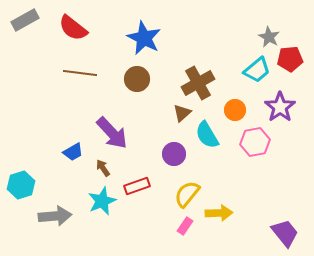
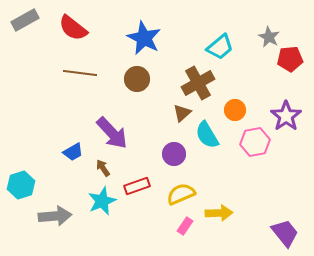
cyan trapezoid: moved 37 px left, 23 px up
purple star: moved 6 px right, 9 px down
yellow semicircle: moved 6 px left; rotated 28 degrees clockwise
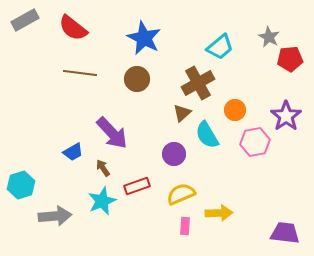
pink rectangle: rotated 30 degrees counterclockwise
purple trapezoid: rotated 44 degrees counterclockwise
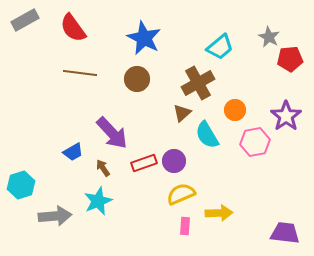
red semicircle: rotated 16 degrees clockwise
purple circle: moved 7 px down
red rectangle: moved 7 px right, 23 px up
cyan star: moved 4 px left
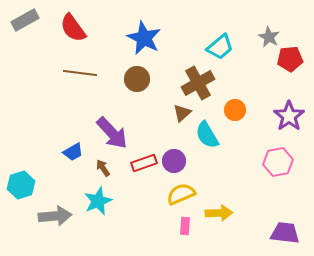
purple star: moved 3 px right
pink hexagon: moved 23 px right, 20 px down
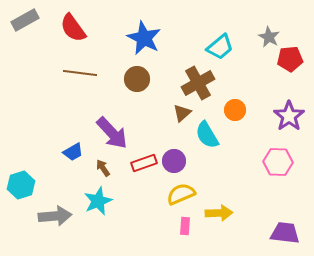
pink hexagon: rotated 12 degrees clockwise
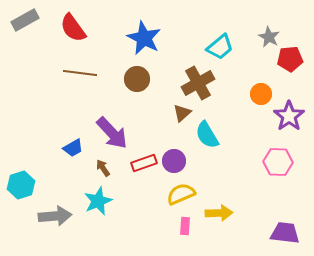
orange circle: moved 26 px right, 16 px up
blue trapezoid: moved 4 px up
